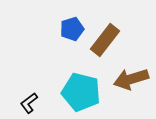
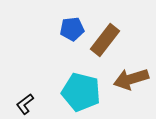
blue pentagon: rotated 10 degrees clockwise
black L-shape: moved 4 px left, 1 px down
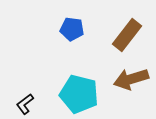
blue pentagon: rotated 15 degrees clockwise
brown rectangle: moved 22 px right, 5 px up
cyan pentagon: moved 2 px left, 2 px down
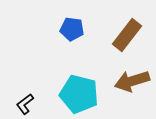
brown arrow: moved 1 px right, 2 px down
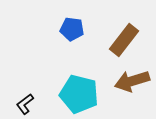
brown rectangle: moved 3 px left, 5 px down
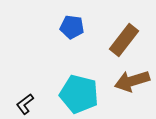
blue pentagon: moved 2 px up
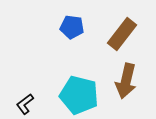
brown rectangle: moved 2 px left, 6 px up
brown arrow: moved 6 px left; rotated 60 degrees counterclockwise
cyan pentagon: moved 1 px down
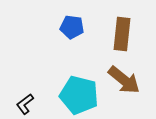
brown rectangle: rotated 32 degrees counterclockwise
brown arrow: moved 2 px left, 1 px up; rotated 64 degrees counterclockwise
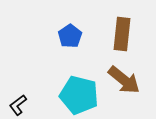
blue pentagon: moved 2 px left, 9 px down; rotated 30 degrees clockwise
black L-shape: moved 7 px left, 1 px down
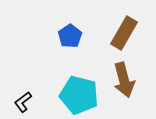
brown rectangle: moved 2 px right, 1 px up; rotated 24 degrees clockwise
brown arrow: rotated 36 degrees clockwise
black L-shape: moved 5 px right, 3 px up
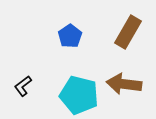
brown rectangle: moved 4 px right, 1 px up
brown arrow: moved 4 px down; rotated 112 degrees clockwise
black L-shape: moved 16 px up
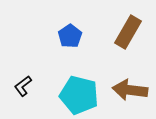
brown arrow: moved 6 px right, 6 px down
